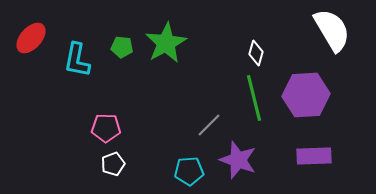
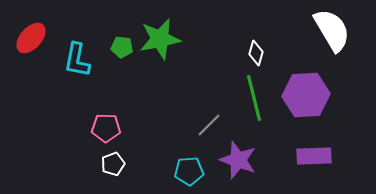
green star: moved 6 px left, 4 px up; rotated 18 degrees clockwise
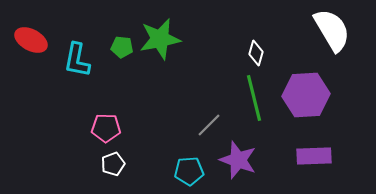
red ellipse: moved 2 px down; rotated 76 degrees clockwise
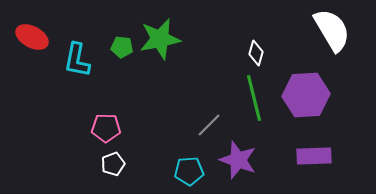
red ellipse: moved 1 px right, 3 px up
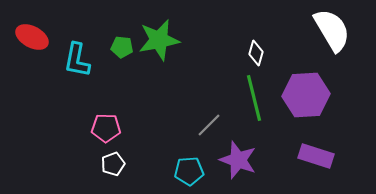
green star: moved 1 px left, 1 px down
purple rectangle: moved 2 px right; rotated 20 degrees clockwise
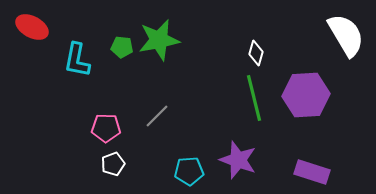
white semicircle: moved 14 px right, 5 px down
red ellipse: moved 10 px up
gray line: moved 52 px left, 9 px up
purple rectangle: moved 4 px left, 16 px down
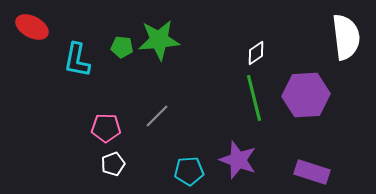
white semicircle: moved 2 px down; rotated 24 degrees clockwise
green star: rotated 6 degrees clockwise
white diamond: rotated 40 degrees clockwise
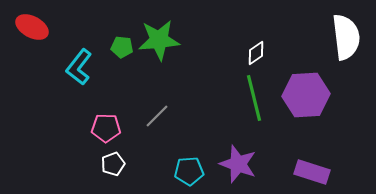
cyan L-shape: moved 2 px right, 7 px down; rotated 27 degrees clockwise
purple star: moved 4 px down
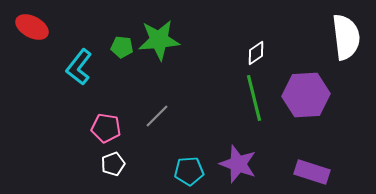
pink pentagon: rotated 8 degrees clockwise
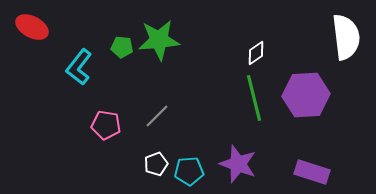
pink pentagon: moved 3 px up
white pentagon: moved 43 px right
